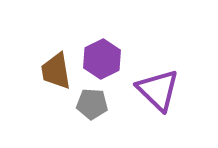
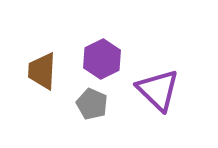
brown trapezoid: moved 14 px left; rotated 12 degrees clockwise
gray pentagon: rotated 20 degrees clockwise
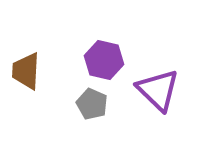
purple hexagon: moved 2 px right, 1 px down; rotated 21 degrees counterclockwise
brown trapezoid: moved 16 px left
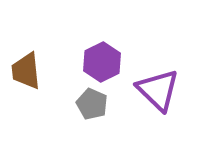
purple hexagon: moved 2 px left, 2 px down; rotated 21 degrees clockwise
brown trapezoid: rotated 9 degrees counterclockwise
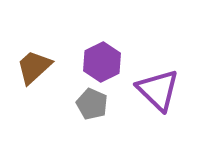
brown trapezoid: moved 8 px right, 4 px up; rotated 54 degrees clockwise
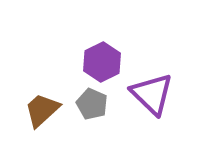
brown trapezoid: moved 8 px right, 43 px down
purple triangle: moved 6 px left, 4 px down
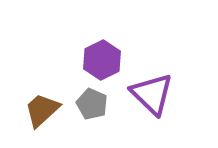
purple hexagon: moved 2 px up
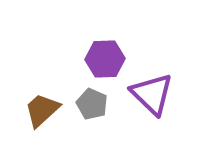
purple hexagon: moved 3 px right, 1 px up; rotated 24 degrees clockwise
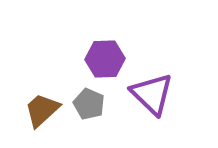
gray pentagon: moved 3 px left
